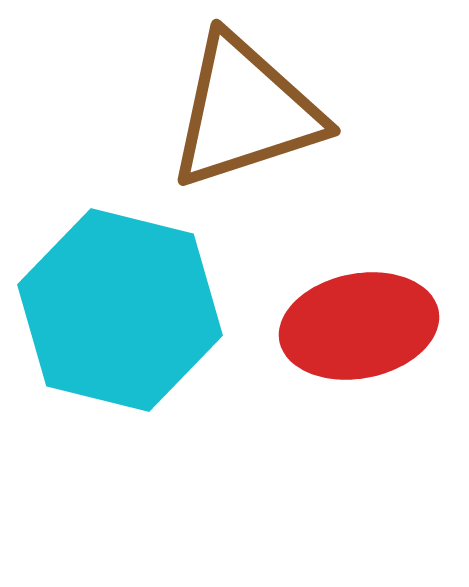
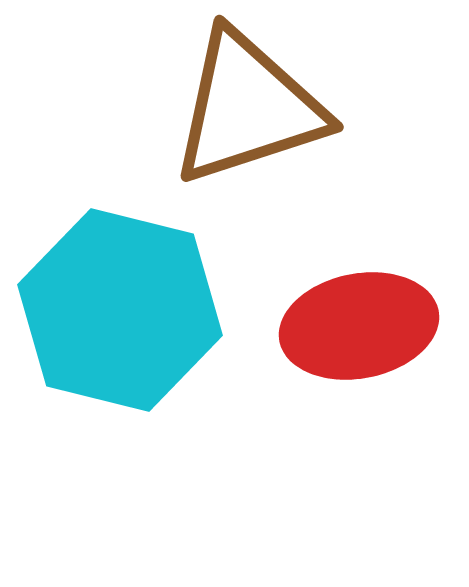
brown triangle: moved 3 px right, 4 px up
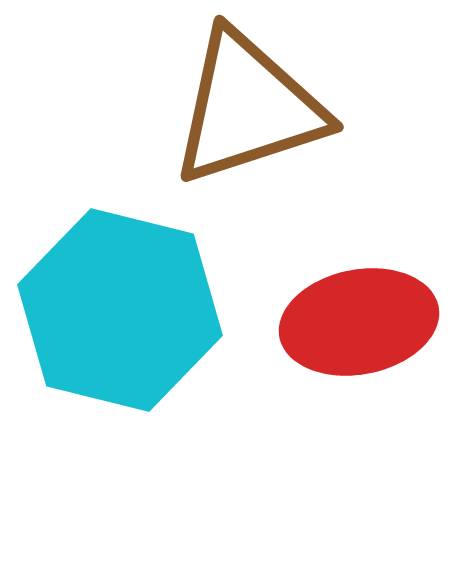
red ellipse: moved 4 px up
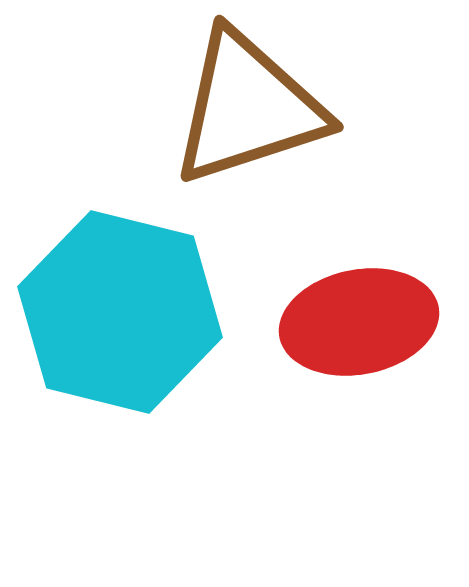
cyan hexagon: moved 2 px down
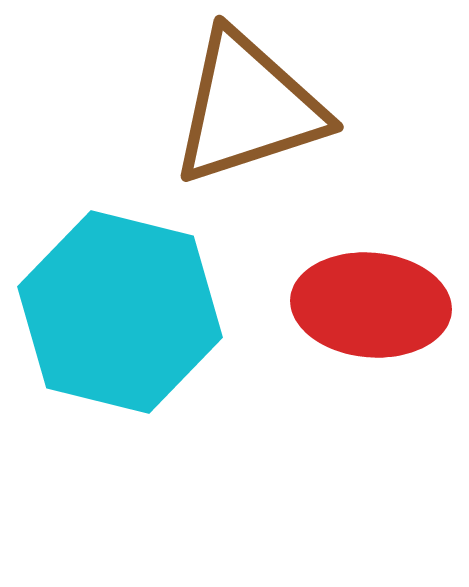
red ellipse: moved 12 px right, 17 px up; rotated 16 degrees clockwise
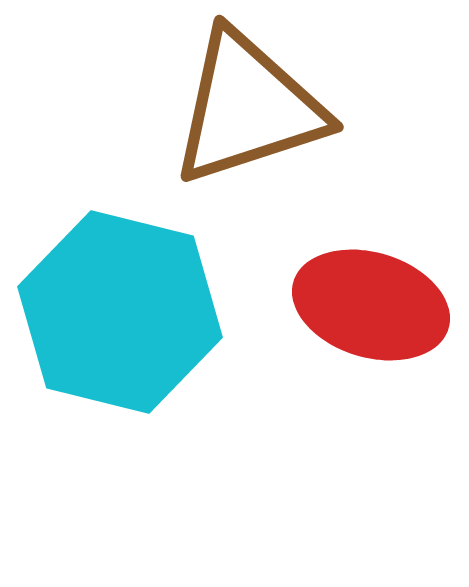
red ellipse: rotated 12 degrees clockwise
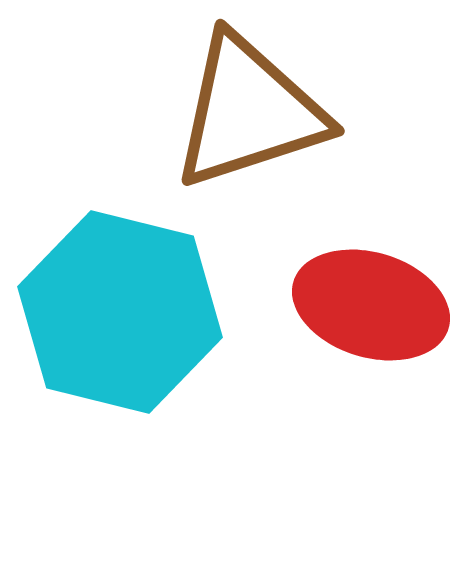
brown triangle: moved 1 px right, 4 px down
